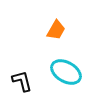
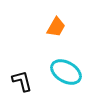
orange trapezoid: moved 3 px up
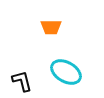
orange trapezoid: moved 5 px left; rotated 60 degrees clockwise
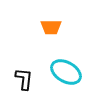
black L-shape: moved 2 px right, 2 px up; rotated 20 degrees clockwise
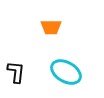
black L-shape: moved 8 px left, 7 px up
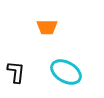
orange trapezoid: moved 4 px left
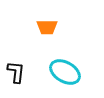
cyan ellipse: moved 1 px left
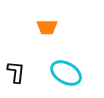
cyan ellipse: moved 1 px right, 1 px down
